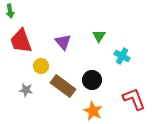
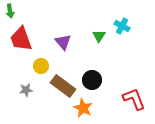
red trapezoid: moved 2 px up
cyan cross: moved 30 px up
gray star: rotated 16 degrees counterclockwise
orange star: moved 10 px left, 3 px up
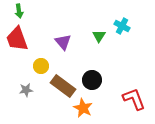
green arrow: moved 9 px right
red trapezoid: moved 4 px left
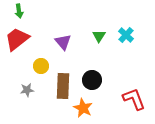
cyan cross: moved 4 px right, 9 px down; rotated 14 degrees clockwise
red trapezoid: rotated 72 degrees clockwise
brown rectangle: rotated 55 degrees clockwise
gray star: moved 1 px right
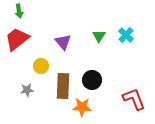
orange star: moved 1 px left, 1 px up; rotated 24 degrees counterclockwise
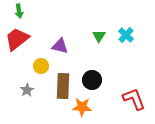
purple triangle: moved 3 px left, 4 px down; rotated 36 degrees counterclockwise
gray star: rotated 24 degrees counterclockwise
